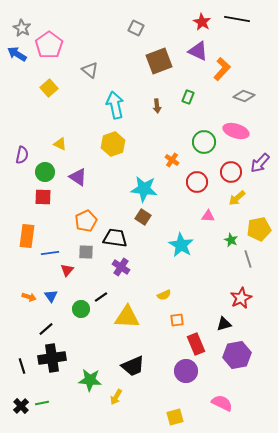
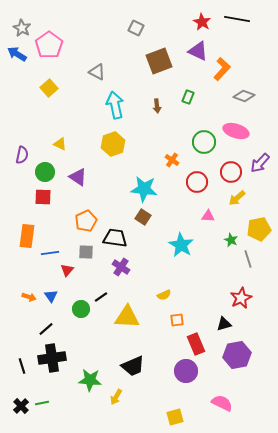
gray triangle at (90, 70): moved 7 px right, 2 px down; rotated 12 degrees counterclockwise
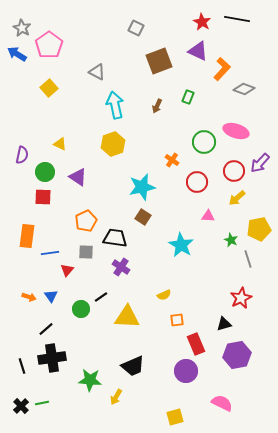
gray diamond at (244, 96): moved 7 px up
brown arrow at (157, 106): rotated 32 degrees clockwise
red circle at (231, 172): moved 3 px right, 1 px up
cyan star at (144, 189): moved 2 px left, 2 px up; rotated 20 degrees counterclockwise
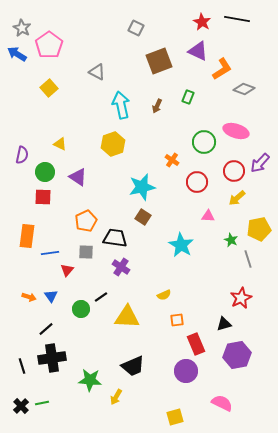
orange L-shape at (222, 69): rotated 15 degrees clockwise
cyan arrow at (115, 105): moved 6 px right
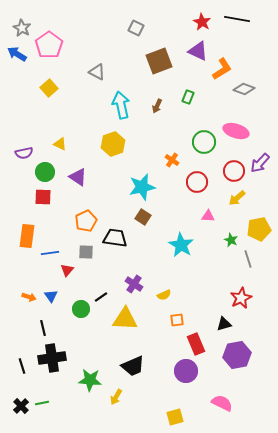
purple semicircle at (22, 155): moved 2 px right, 2 px up; rotated 66 degrees clockwise
purple cross at (121, 267): moved 13 px right, 17 px down
yellow triangle at (127, 317): moved 2 px left, 2 px down
black line at (46, 329): moved 3 px left, 1 px up; rotated 63 degrees counterclockwise
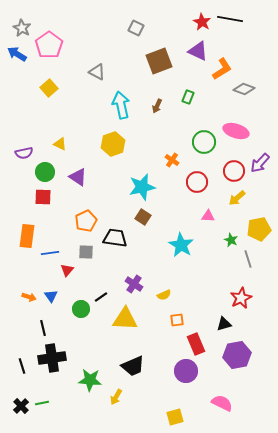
black line at (237, 19): moved 7 px left
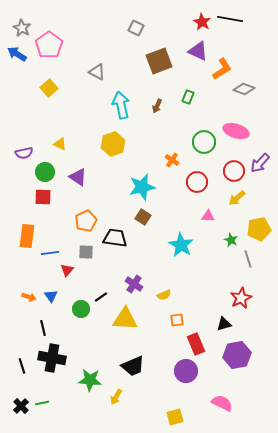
black cross at (52, 358): rotated 20 degrees clockwise
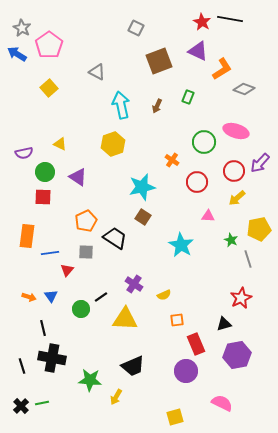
black trapezoid at (115, 238): rotated 25 degrees clockwise
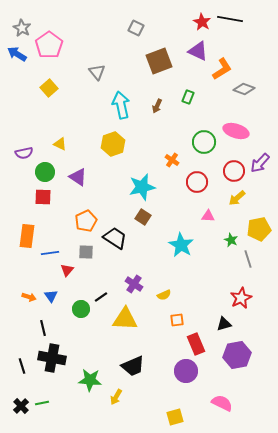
gray triangle at (97, 72): rotated 24 degrees clockwise
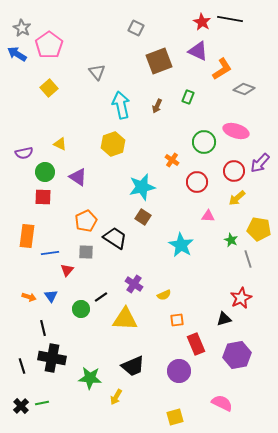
yellow pentagon at (259, 229): rotated 20 degrees clockwise
black triangle at (224, 324): moved 5 px up
purple circle at (186, 371): moved 7 px left
green star at (90, 380): moved 2 px up
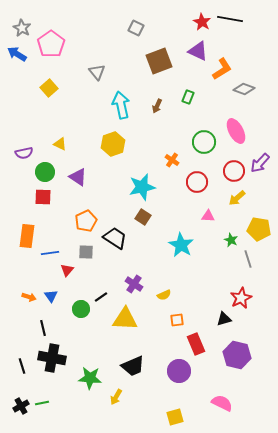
pink pentagon at (49, 45): moved 2 px right, 1 px up
pink ellipse at (236, 131): rotated 45 degrees clockwise
purple hexagon at (237, 355): rotated 24 degrees clockwise
black cross at (21, 406): rotated 14 degrees clockwise
